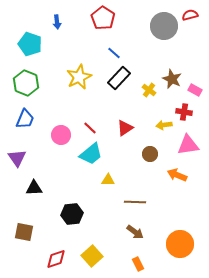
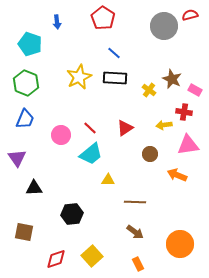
black rectangle: moved 4 px left; rotated 50 degrees clockwise
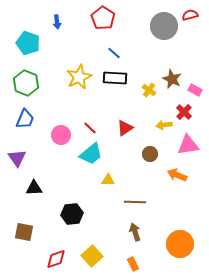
cyan pentagon: moved 2 px left, 1 px up
red cross: rotated 35 degrees clockwise
brown arrow: rotated 144 degrees counterclockwise
orange rectangle: moved 5 px left
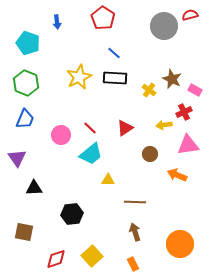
red cross: rotated 21 degrees clockwise
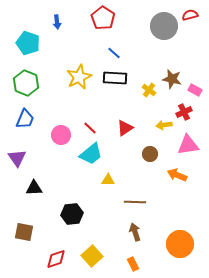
brown star: rotated 12 degrees counterclockwise
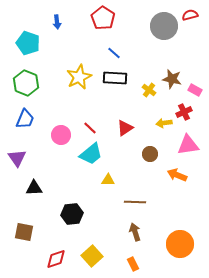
yellow arrow: moved 2 px up
